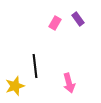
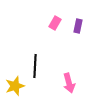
purple rectangle: moved 7 px down; rotated 48 degrees clockwise
black line: rotated 10 degrees clockwise
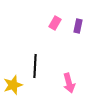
yellow star: moved 2 px left, 1 px up
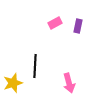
pink rectangle: rotated 32 degrees clockwise
yellow star: moved 2 px up
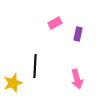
purple rectangle: moved 8 px down
pink arrow: moved 8 px right, 4 px up
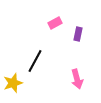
black line: moved 5 px up; rotated 25 degrees clockwise
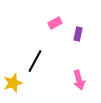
pink arrow: moved 2 px right, 1 px down
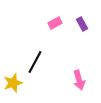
purple rectangle: moved 4 px right, 10 px up; rotated 40 degrees counterclockwise
black line: moved 1 px down
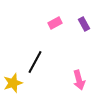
purple rectangle: moved 2 px right
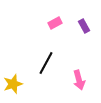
purple rectangle: moved 2 px down
black line: moved 11 px right, 1 px down
yellow star: moved 1 px down
